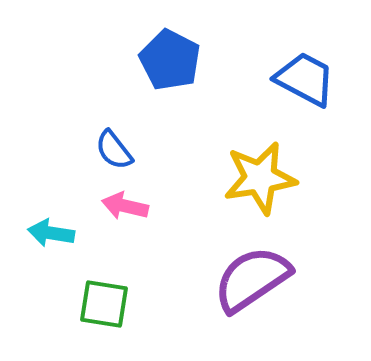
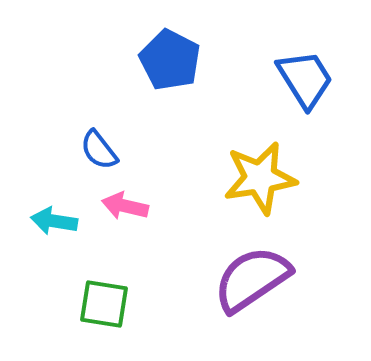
blue trapezoid: rotated 30 degrees clockwise
blue semicircle: moved 15 px left
cyan arrow: moved 3 px right, 12 px up
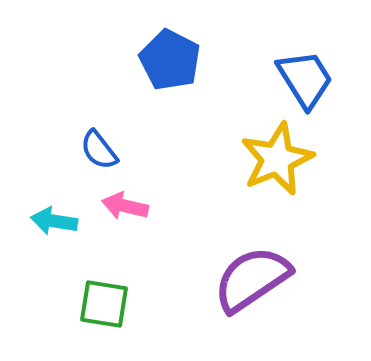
yellow star: moved 17 px right, 19 px up; rotated 14 degrees counterclockwise
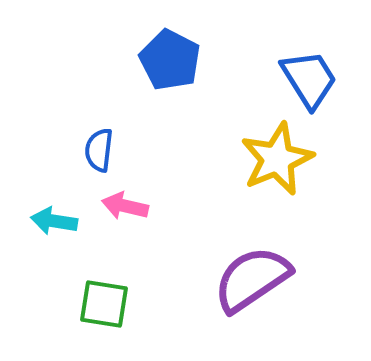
blue trapezoid: moved 4 px right
blue semicircle: rotated 45 degrees clockwise
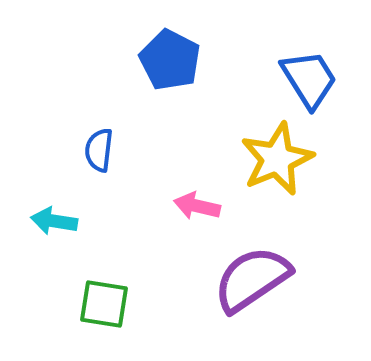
pink arrow: moved 72 px right
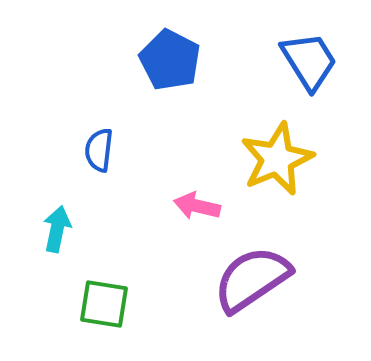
blue trapezoid: moved 18 px up
cyan arrow: moved 3 px right, 8 px down; rotated 93 degrees clockwise
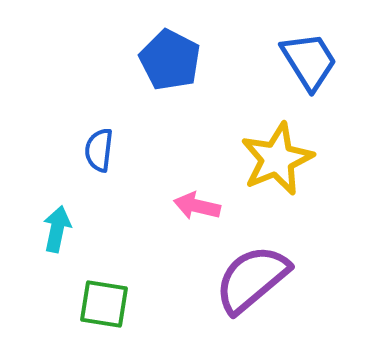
purple semicircle: rotated 6 degrees counterclockwise
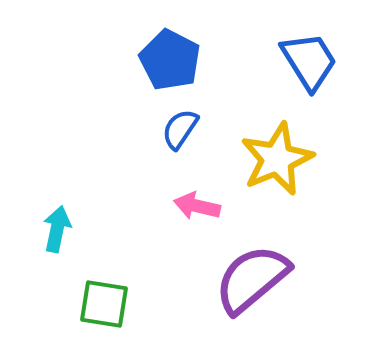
blue semicircle: moved 81 px right, 21 px up; rotated 27 degrees clockwise
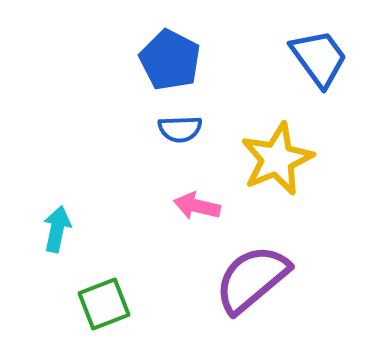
blue trapezoid: moved 10 px right, 3 px up; rotated 4 degrees counterclockwise
blue semicircle: rotated 126 degrees counterclockwise
green square: rotated 30 degrees counterclockwise
